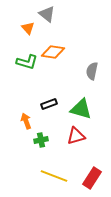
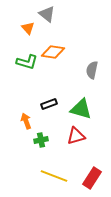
gray semicircle: moved 1 px up
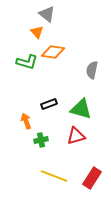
orange triangle: moved 9 px right, 4 px down
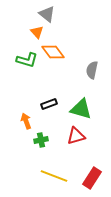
orange diamond: rotated 45 degrees clockwise
green L-shape: moved 2 px up
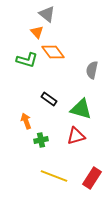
black rectangle: moved 5 px up; rotated 56 degrees clockwise
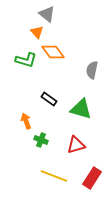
green L-shape: moved 1 px left
red triangle: moved 9 px down
green cross: rotated 32 degrees clockwise
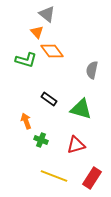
orange diamond: moved 1 px left, 1 px up
